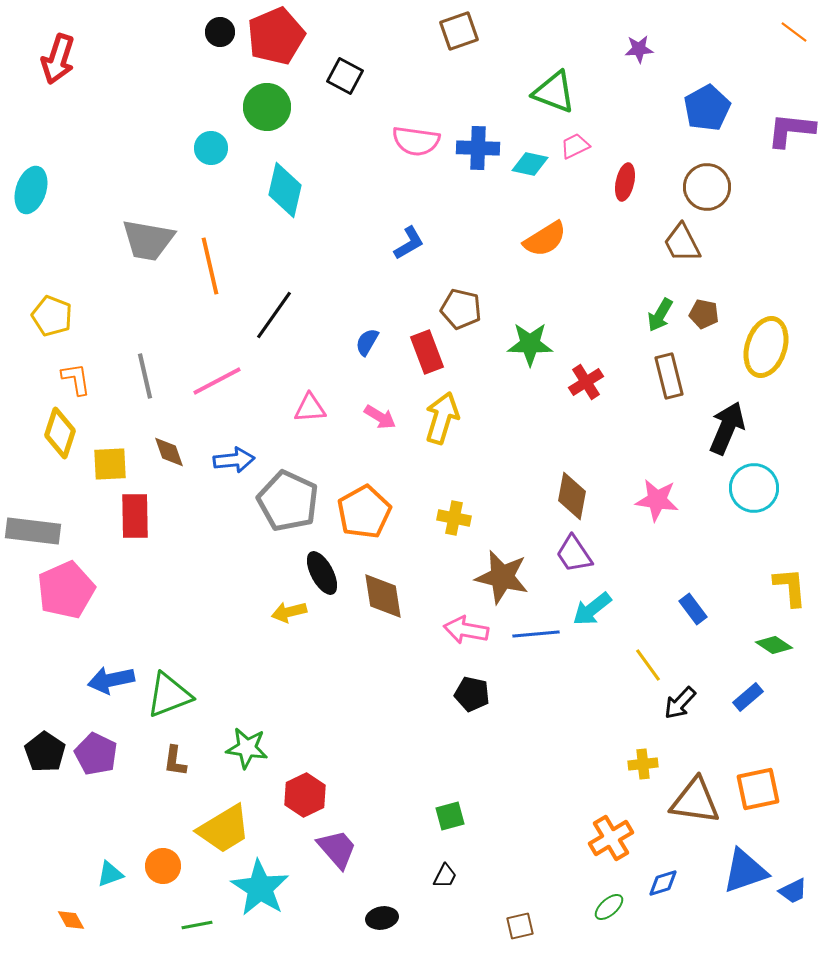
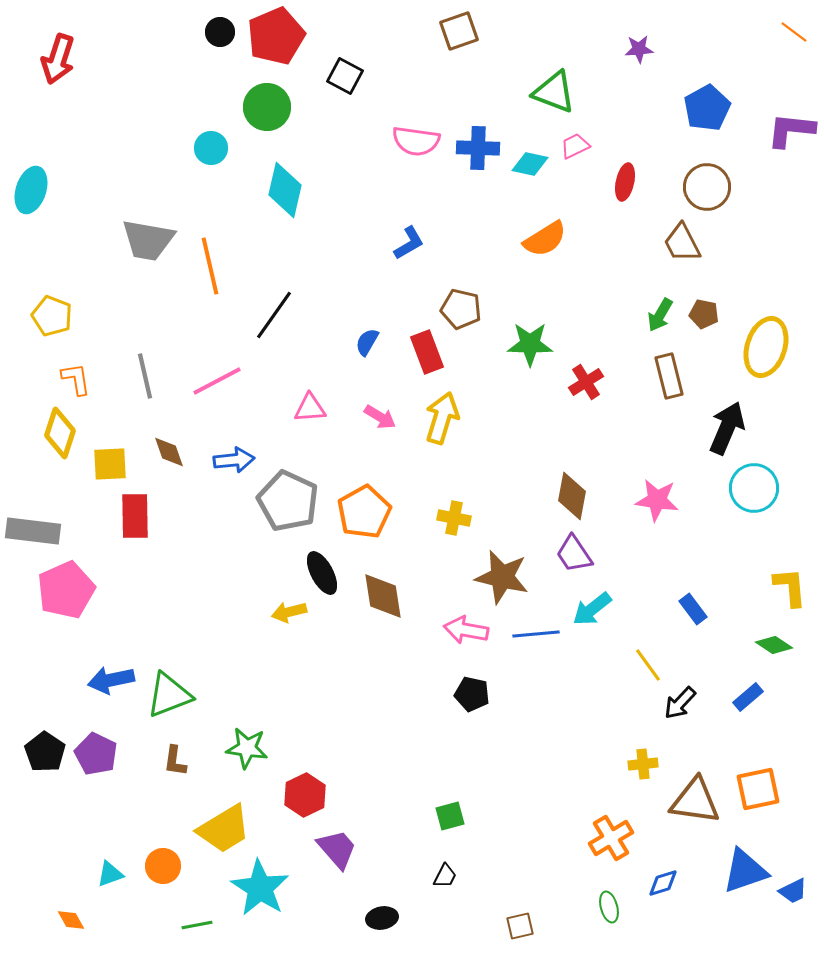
green ellipse at (609, 907): rotated 64 degrees counterclockwise
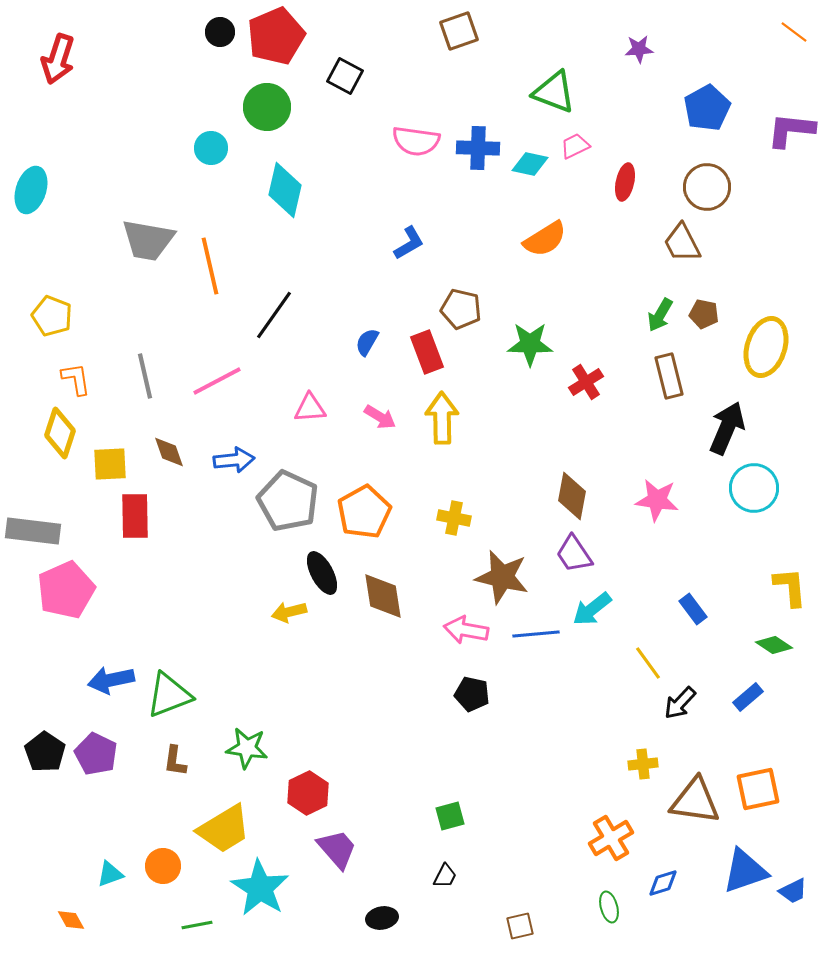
yellow arrow at (442, 418): rotated 18 degrees counterclockwise
yellow line at (648, 665): moved 2 px up
red hexagon at (305, 795): moved 3 px right, 2 px up
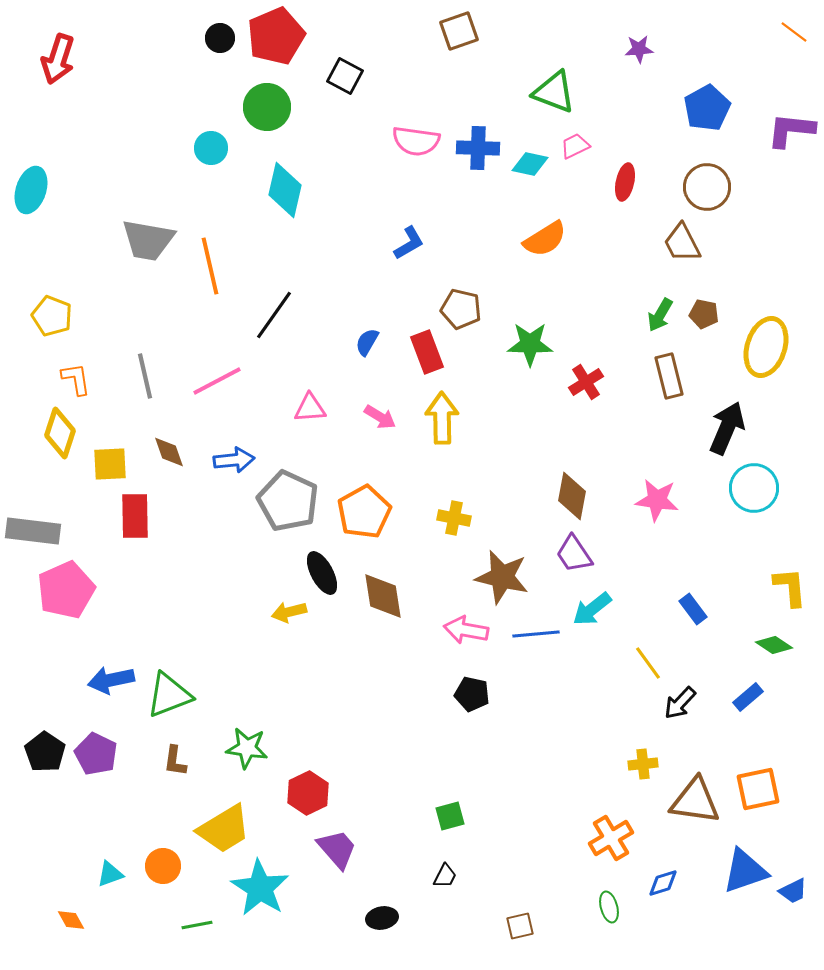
black circle at (220, 32): moved 6 px down
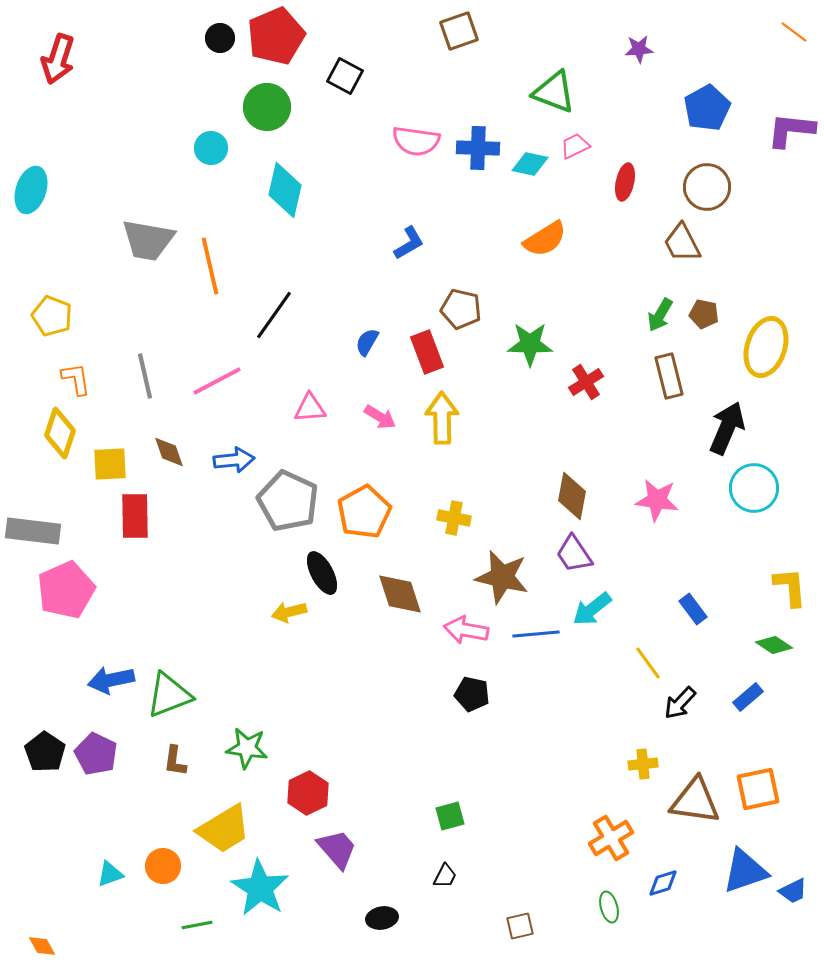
brown diamond at (383, 596): moved 17 px right, 2 px up; rotated 9 degrees counterclockwise
orange diamond at (71, 920): moved 29 px left, 26 px down
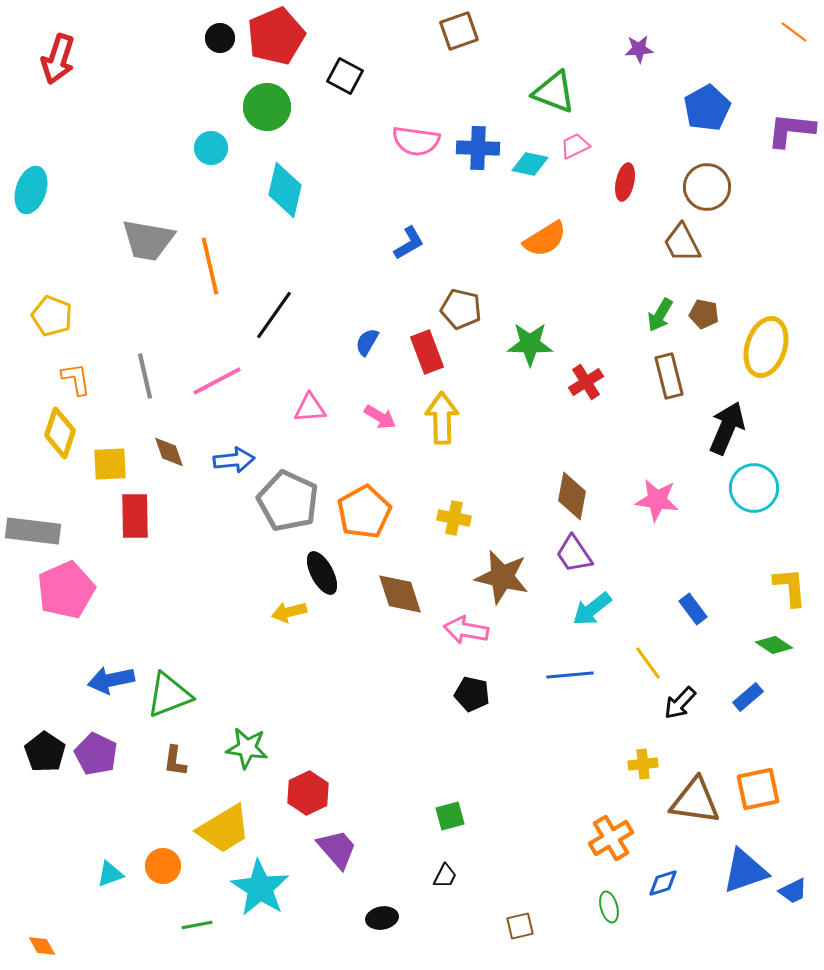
blue line at (536, 634): moved 34 px right, 41 px down
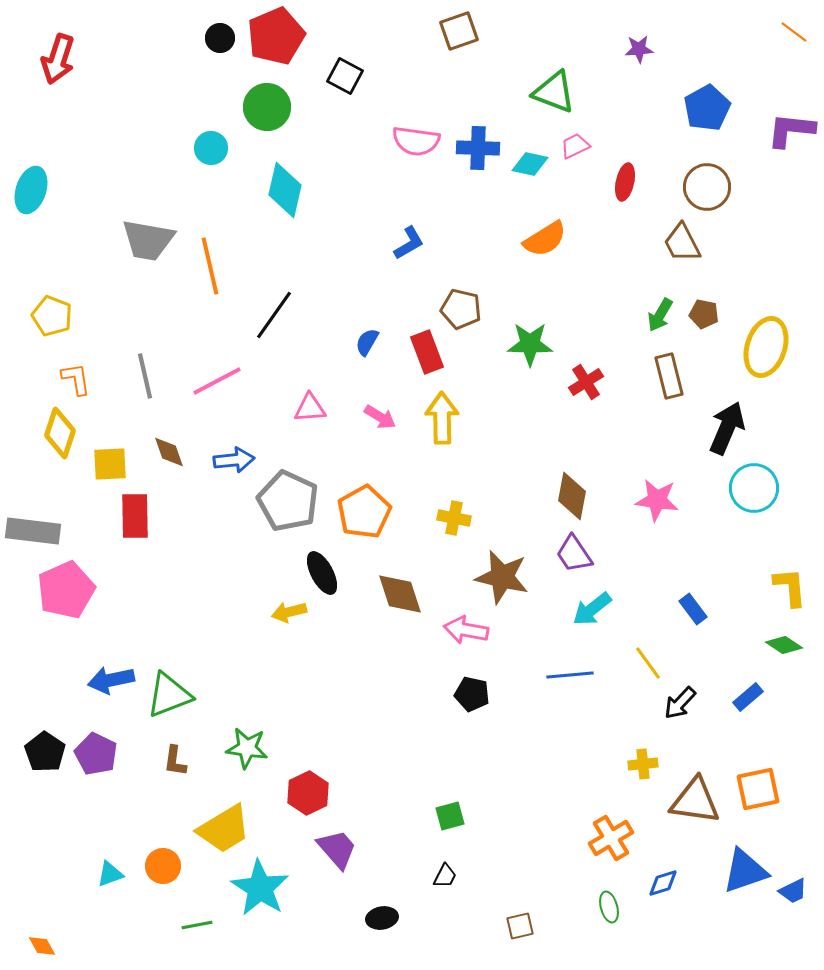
green diamond at (774, 645): moved 10 px right
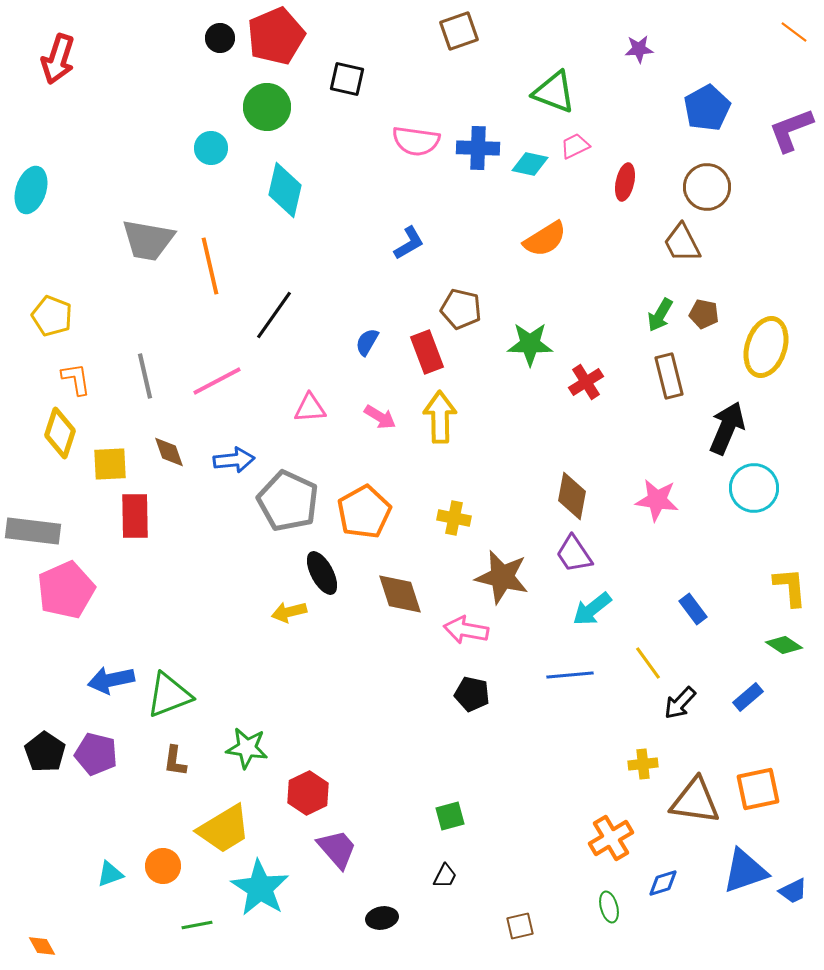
black square at (345, 76): moved 2 px right, 3 px down; rotated 15 degrees counterclockwise
purple L-shape at (791, 130): rotated 27 degrees counterclockwise
yellow arrow at (442, 418): moved 2 px left, 1 px up
purple pentagon at (96, 754): rotated 12 degrees counterclockwise
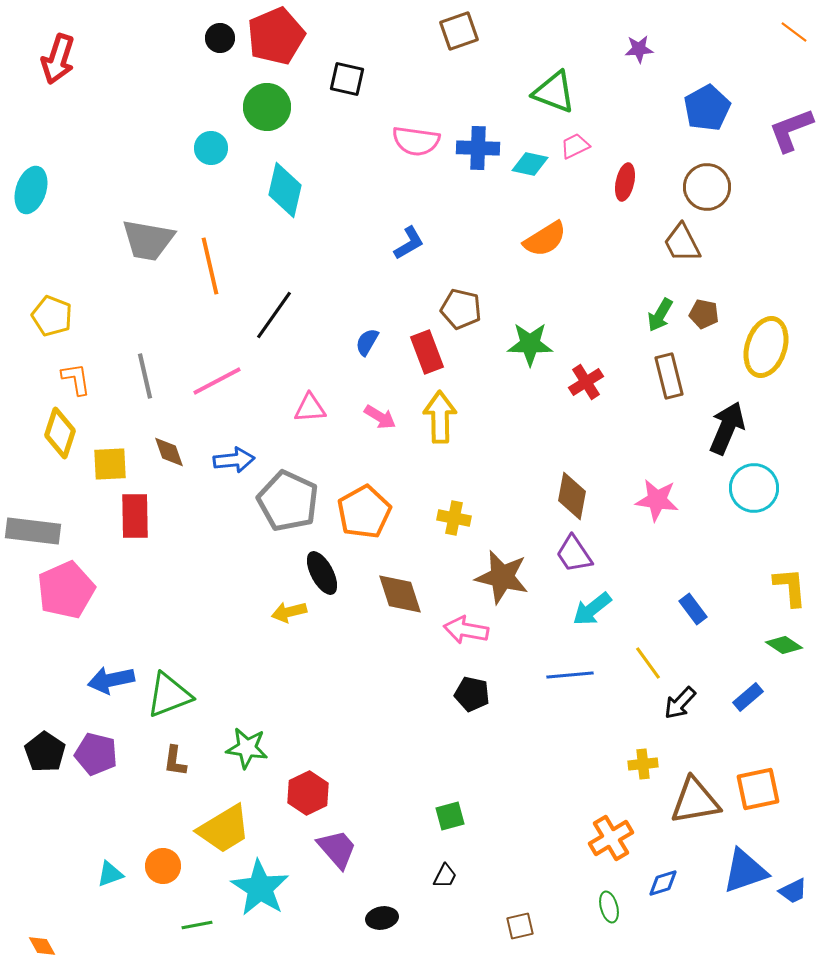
brown triangle at (695, 801): rotated 18 degrees counterclockwise
